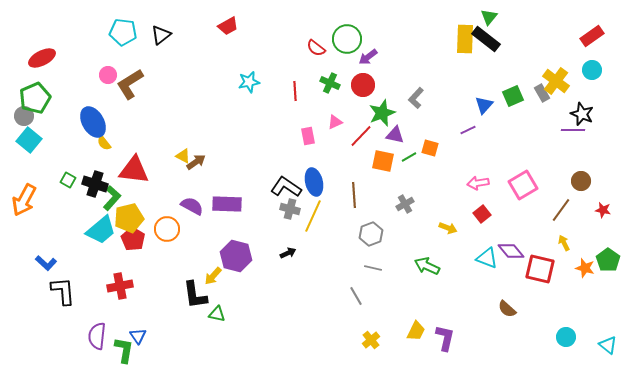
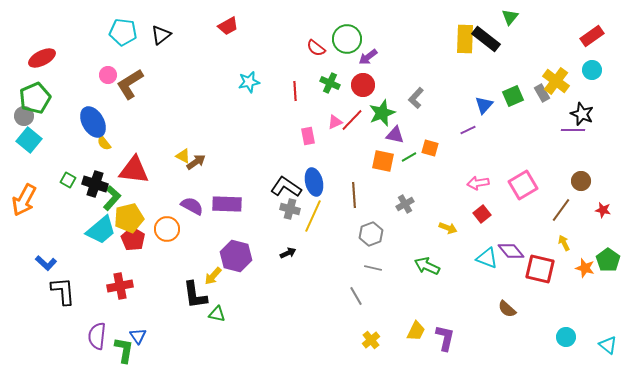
green triangle at (489, 17): moved 21 px right
red line at (361, 136): moved 9 px left, 16 px up
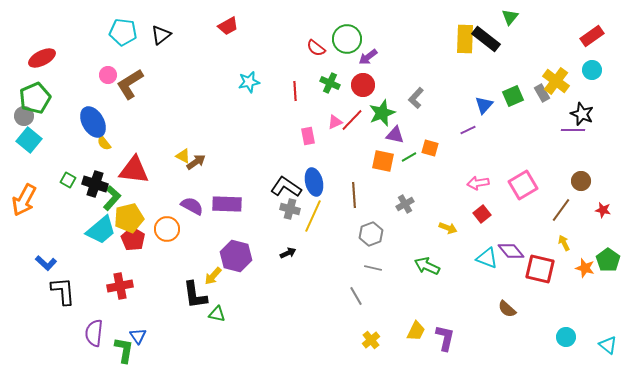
purple semicircle at (97, 336): moved 3 px left, 3 px up
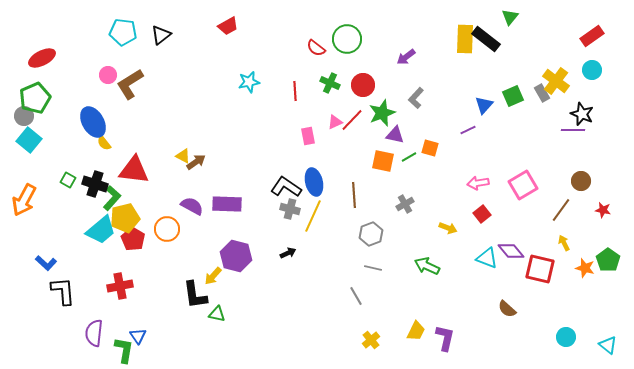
purple arrow at (368, 57): moved 38 px right
yellow pentagon at (129, 218): moved 4 px left
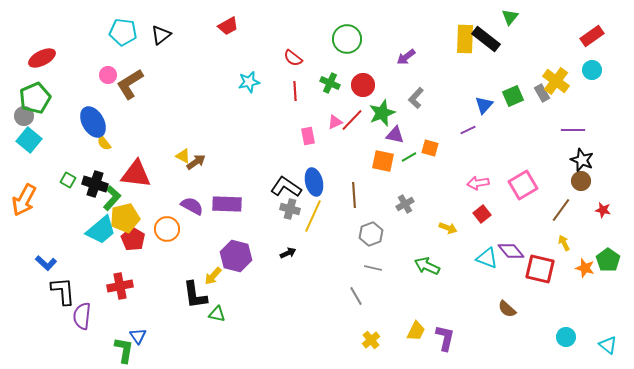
red semicircle at (316, 48): moved 23 px left, 10 px down
black star at (582, 114): moved 46 px down
red triangle at (134, 170): moved 2 px right, 4 px down
purple semicircle at (94, 333): moved 12 px left, 17 px up
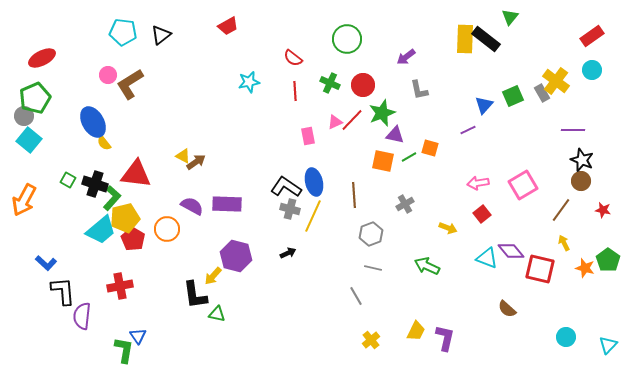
gray L-shape at (416, 98): moved 3 px right, 8 px up; rotated 55 degrees counterclockwise
cyan triangle at (608, 345): rotated 36 degrees clockwise
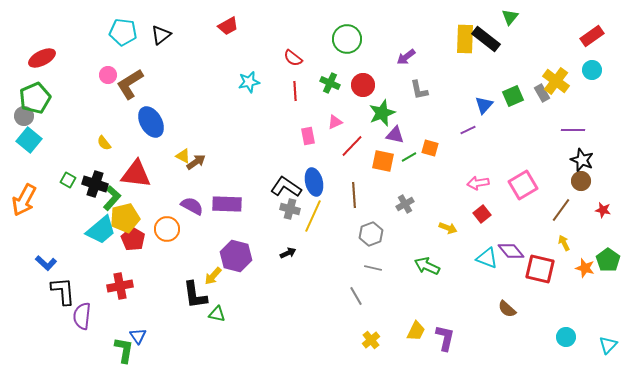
red line at (352, 120): moved 26 px down
blue ellipse at (93, 122): moved 58 px right
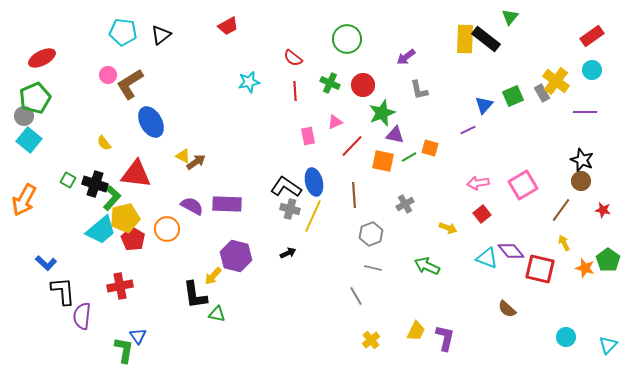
purple line at (573, 130): moved 12 px right, 18 px up
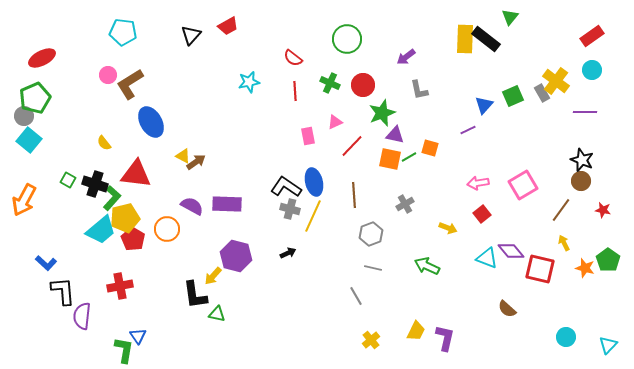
black triangle at (161, 35): moved 30 px right; rotated 10 degrees counterclockwise
orange square at (383, 161): moved 7 px right, 2 px up
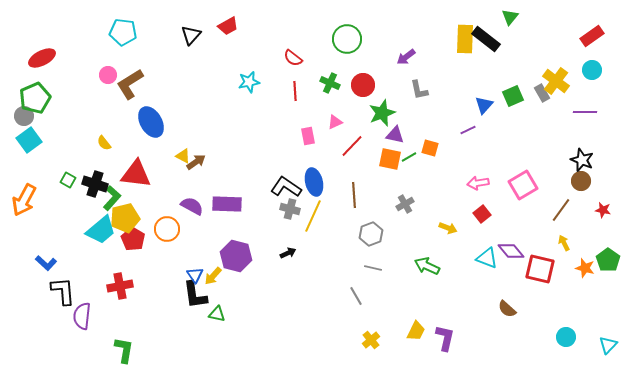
cyan square at (29, 140): rotated 15 degrees clockwise
blue triangle at (138, 336): moved 57 px right, 61 px up
